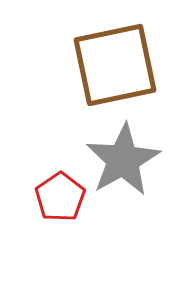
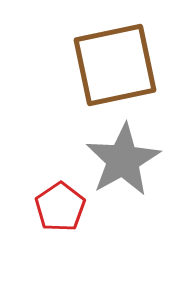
red pentagon: moved 10 px down
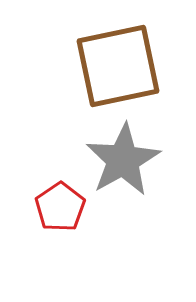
brown square: moved 3 px right, 1 px down
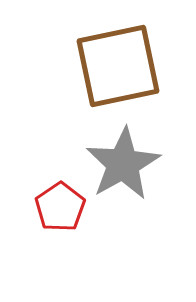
gray star: moved 4 px down
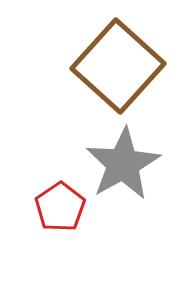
brown square: rotated 36 degrees counterclockwise
